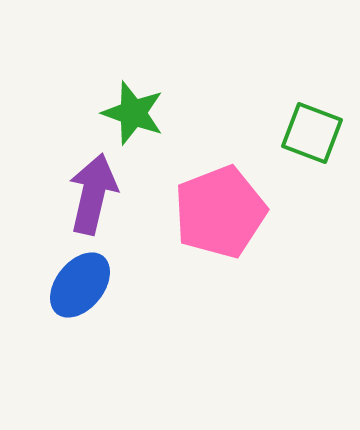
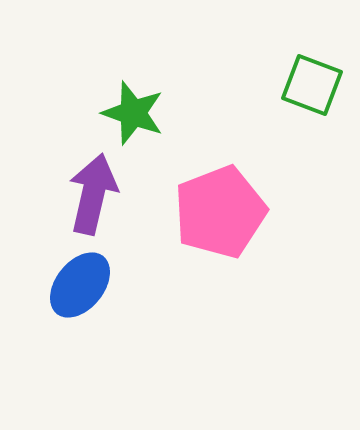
green square: moved 48 px up
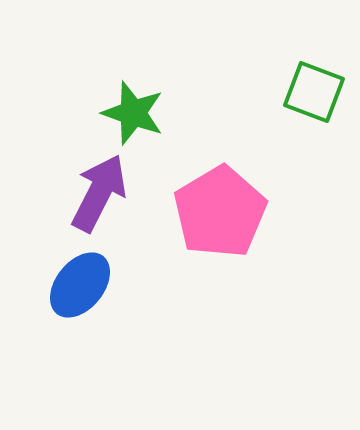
green square: moved 2 px right, 7 px down
purple arrow: moved 6 px right, 1 px up; rotated 14 degrees clockwise
pink pentagon: rotated 10 degrees counterclockwise
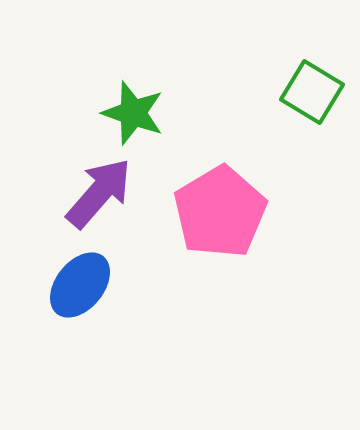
green square: moved 2 px left; rotated 10 degrees clockwise
purple arrow: rotated 14 degrees clockwise
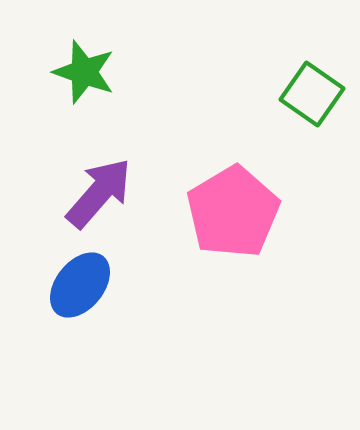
green square: moved 2 px down; rotated 4 degrees clockwise
green star: moved 49 px left, 41 px up
pink pentagon: moved 13 px right
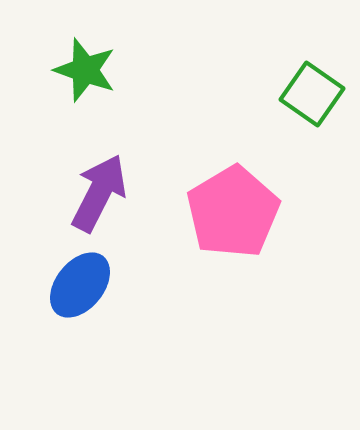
green star: moved 1 px right, 2 px up
purple arrow: rotated 14 degrees counterclockwise
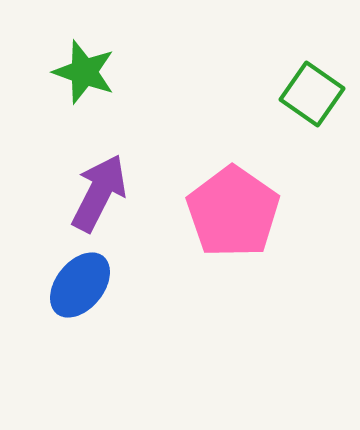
green star: moved 1 px left, 2 px down
pink pentagon: rotated 6 degrees counterclockwise
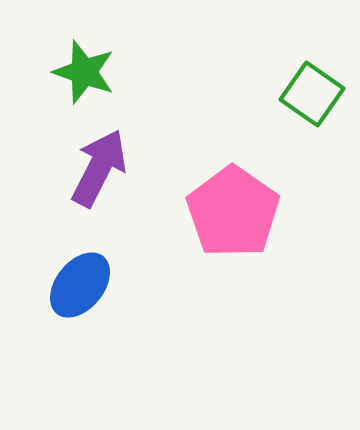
purple arrow: moved 25 px up
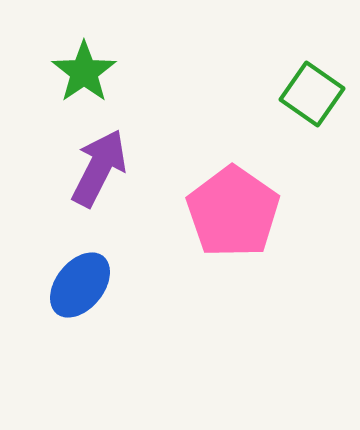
green star: rotated 18 degrees clockwise
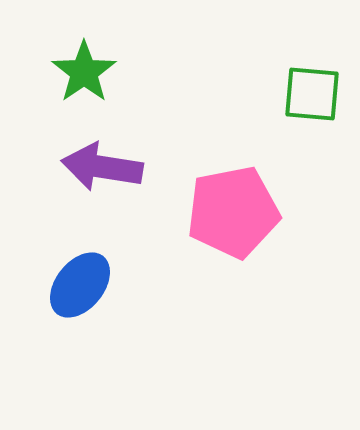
green square: rotated 30 degrees counterclockwise
purple arrow: moved 3 px right, 1 px up; rotated 108 degrees counterclockwise
pink pentagon: rotated 26 degrees clockwise
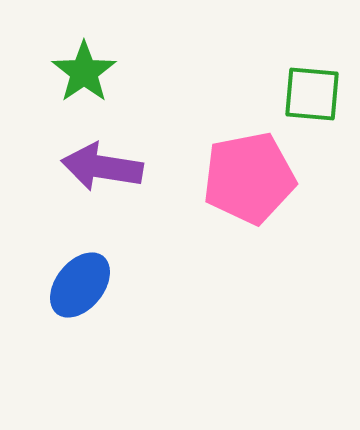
pink pentagon: moved 16 px right, 34 px up
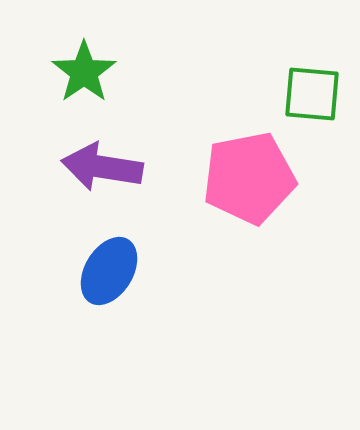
blue ellipse: moved 29 px right, 14 px up; rotated 8 degrees counterclockwise
